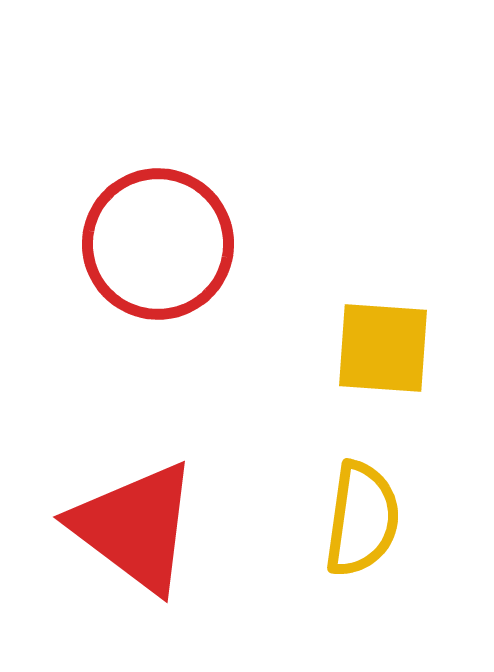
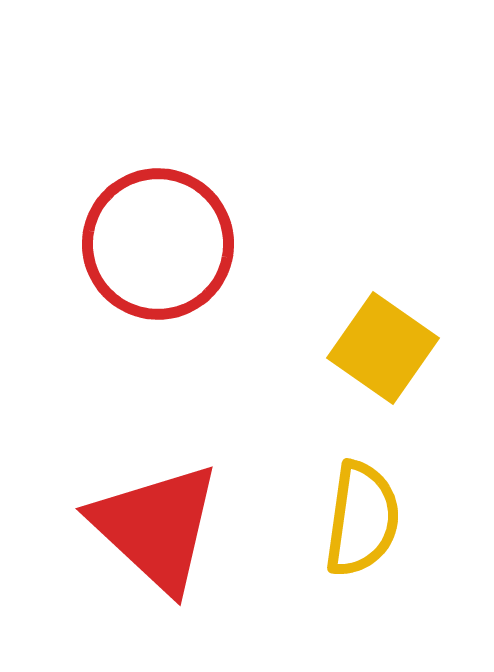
yellow square: rotated 31 degrees clockwise
red triangle: moved 21 px right; rotated 6 degrees clockwise
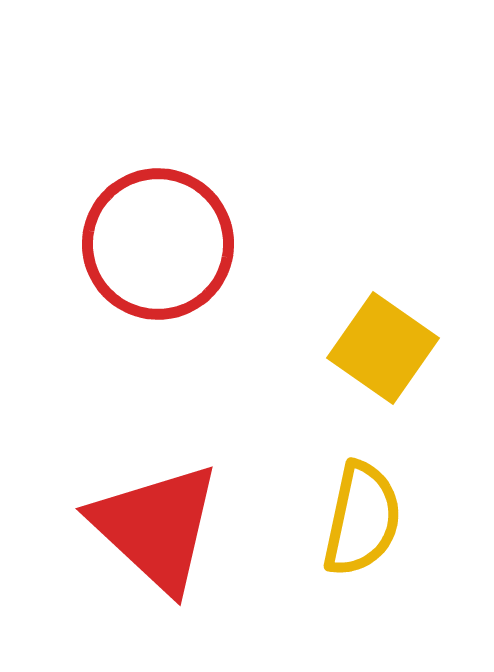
yellow semicircle: rotated 4 degrees clockwise
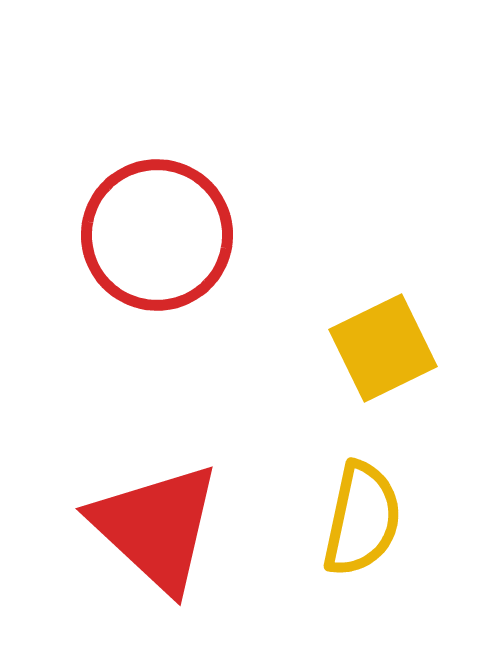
red circle: moved 1 px left, 9 px up
yellow square: rotated 29 degrees clockwise
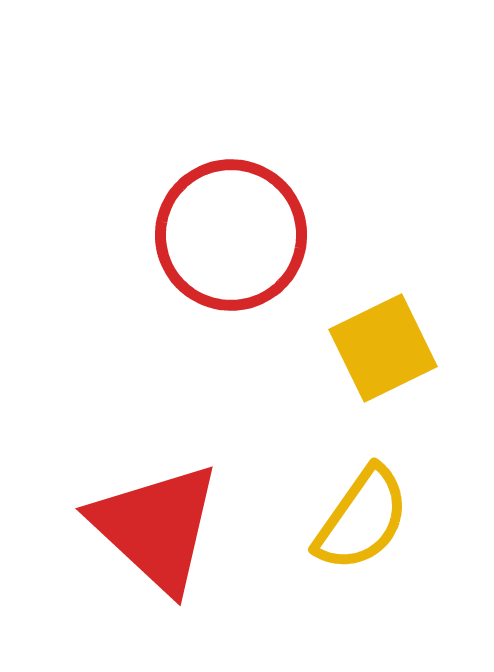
red circle: moved 74 px right
yellow semicircle: rotated 23 degrees clockwise
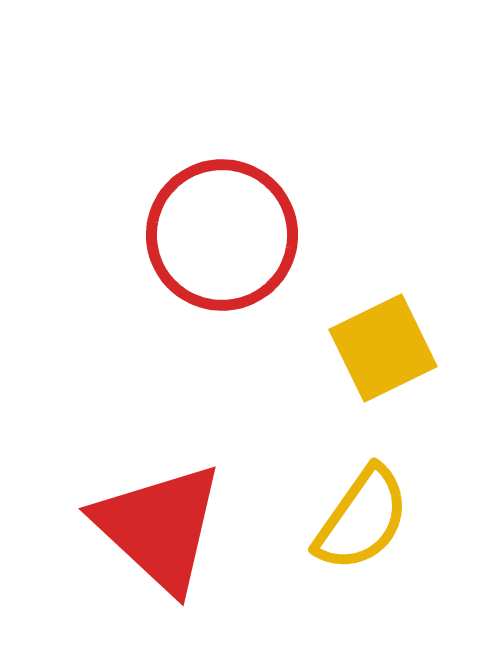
red circle: moved 9 px left
red triangle: moved 3 px right
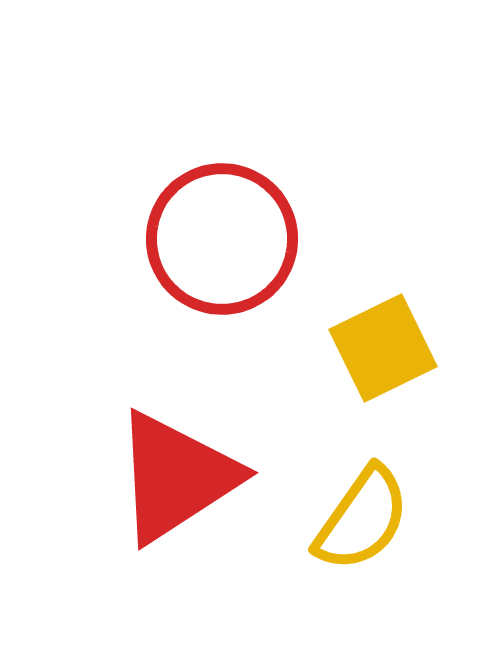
red circle: moved 4 px down
red triangle: moved 17 px right, 50 px up; rotated 44 degrees clockwise
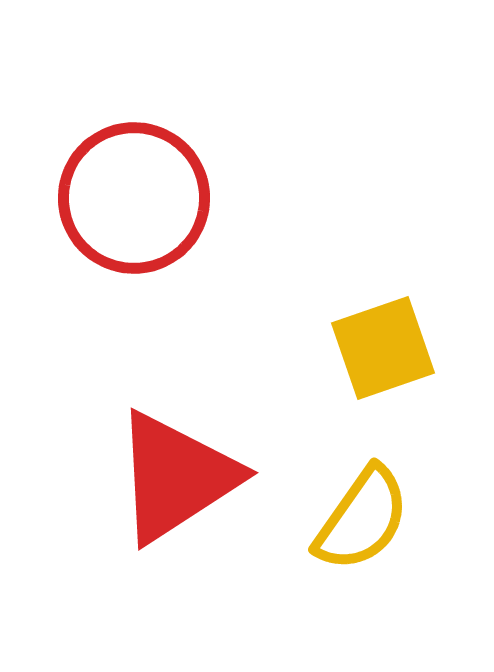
red circle: moved 88 px left, 41 px up
yellow square: rotated 7 degrees clockwise
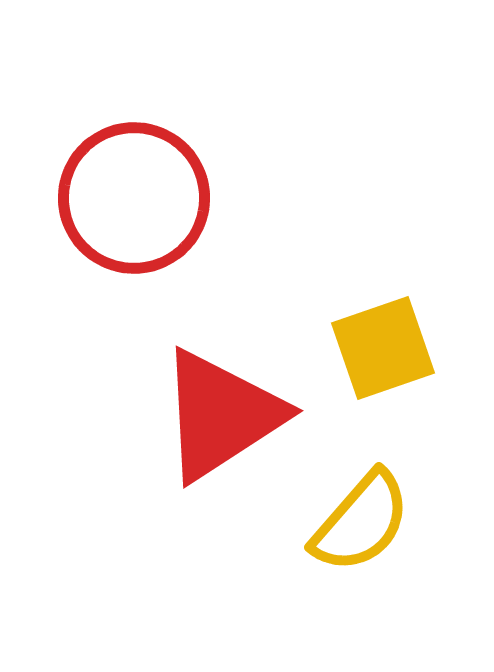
red triangle: moved 45 px right, 62 px up
yellow semicircle: moved 1 px left, 3 px down; rotated 6 degrees clockwise
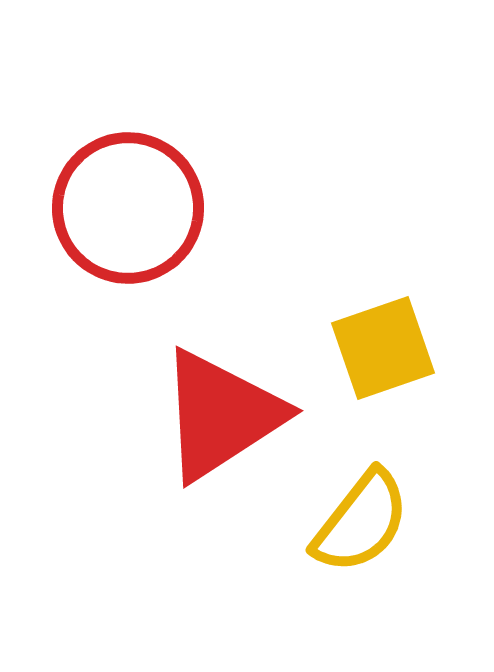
red circle: moved 6 px left, 10 px down
yellow semicircle: rotated 3 degrees counterclockwise
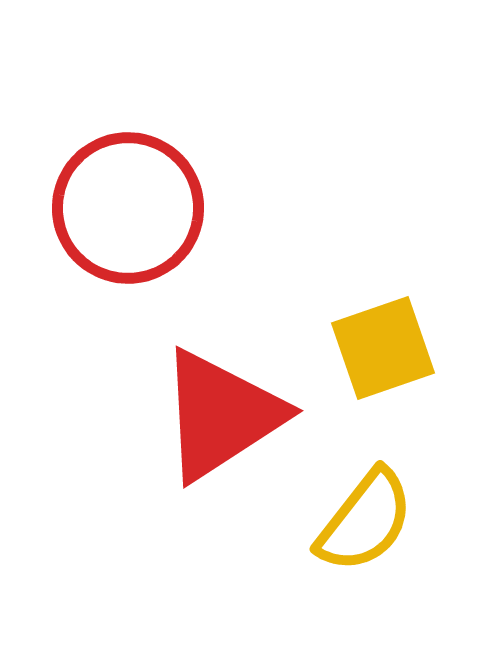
yellow semicircle: moved 4 px right, 1 px up
